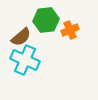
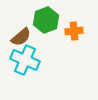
green hexagon: rotated 15 degrees counterclockwise
orange cross: moved 4 px right, 1 px down; rotated 18 degrees clockwise
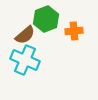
green hexagon: moved 1 px up
brown semicircle: moved 4 px right, 2 px up
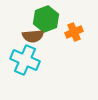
orange cross: moved 1 px down; rotated 18 degrees counterclockwise
brown semicircle: moved 8 px right, 1 px down; rotated 35 degrees clockwise
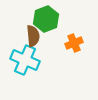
orange cross: moved 11 px down
brown semicircle: rotated 90 degrees counterclockwise
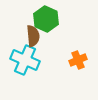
green hexagon: rotated 15 degrees counterclockwise
orange cross: moved 4 px right, 17 px down
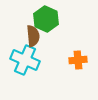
orange cross: rotated 18 degrees clockwise
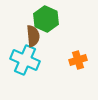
orange cross: rotated 12 degrees counterclockwise
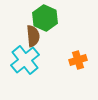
green hexagon: moved 1 px left, 1 px up
cyan cross: rotated 28 degrees clockwise
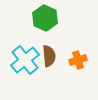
brown semicircle: moved 16 px right, 20 px down
